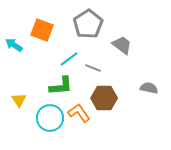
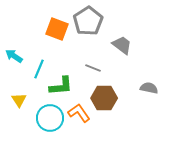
gray pentagon: moved 3 px up
orange square: moved 15 px right, 1 px up
cyan arrow: moved 11 px down
cyan line: moved 30 px left, 10 px down; rotated 30 degrees counterclockwise
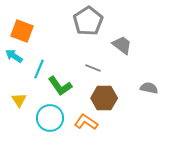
orange square: moved 35 px left, 2 px down
green L-shape: moved 1 px left; rotated 60 degrees clockwise
orange L-shape: moved 7 px right, 9 px down; rotated 20 degrees counterclockwise
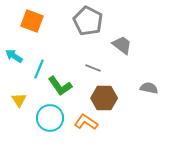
gray pentagon: rotated 12 degrees counterclockwise
orange square: moved 10 px right, 10 px up
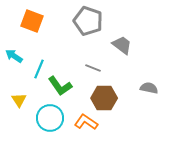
gray pentagon: rotated 8 degrees counterclockwise
